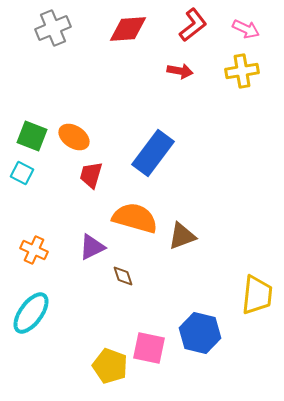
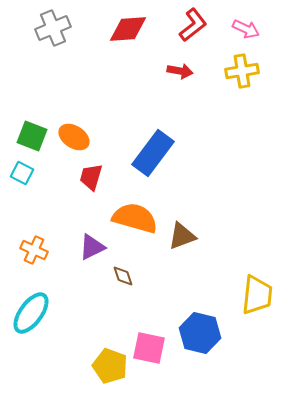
red trapezoid: moved 2 px down
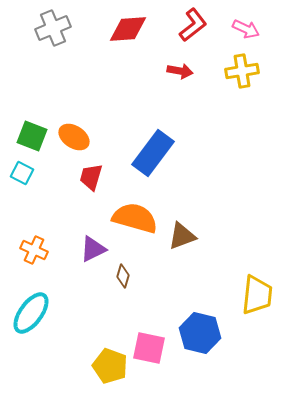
purple triangle: moved 1 px right, 2 px down
brown diamond: rotated 35 degrees clockwise
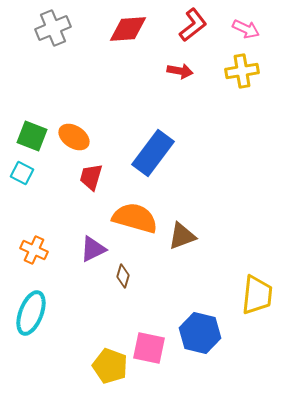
cyan ellipse: rotated 15 degrees counterclockwise
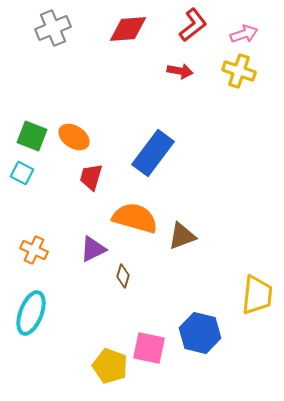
pink arrow: moved 2 px left, 5 px down; rotated 44 degrees counterclockwise
yellow cross: moved 3 px left; rotated 28 degrees clockwise
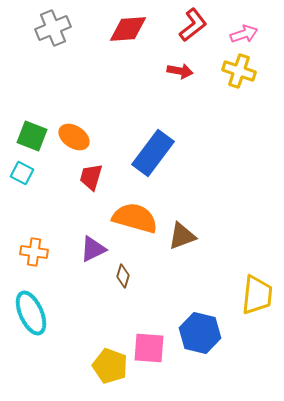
orange cross: moved 2 px down; rotated 16 degrees counterclockwise
cyan ellipse: rotated 45 degrees counterclockwise
pink square: rotated 8 degrees counterclockwise
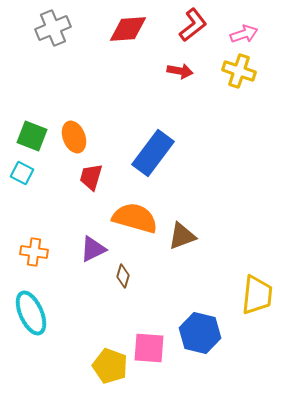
orange ellipse: rotated 36 degrees clockwise
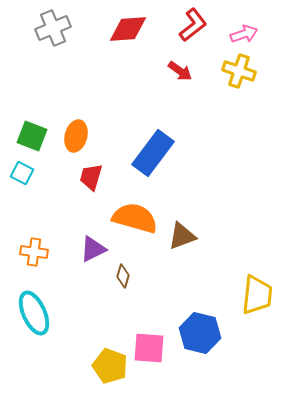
red arrow: rotated 25 degrees clockwise
orange ellipse: moved 2 px right, 1 px up; rotated 36 degrees clockwise
cyan ellipse: moved 3 px right
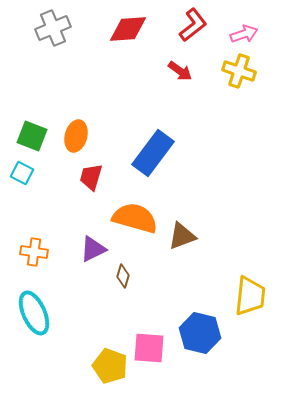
yellow trapezoid: moved 7 px left, 1 px down
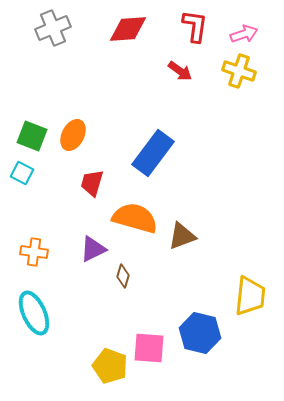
red L-shape: moved 2 px right, 1 px down; rotated 44 degrees counterclockwise
orange ellipse: moved 3 px left, 1 px up; rotated 12 degrees clockwise
red trapezoid: moved 1 px right, 6 px down
